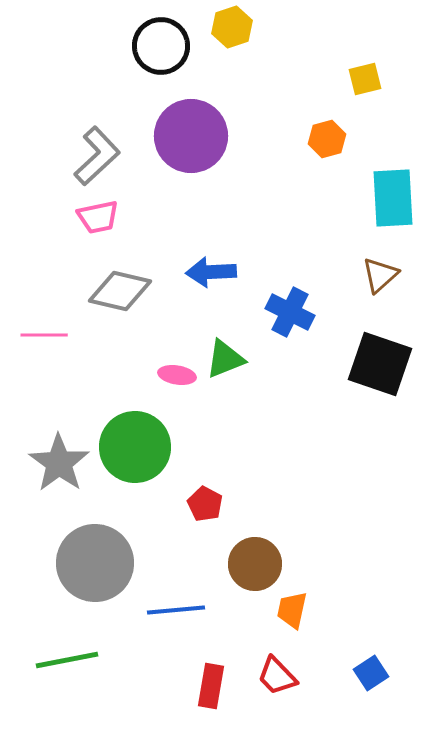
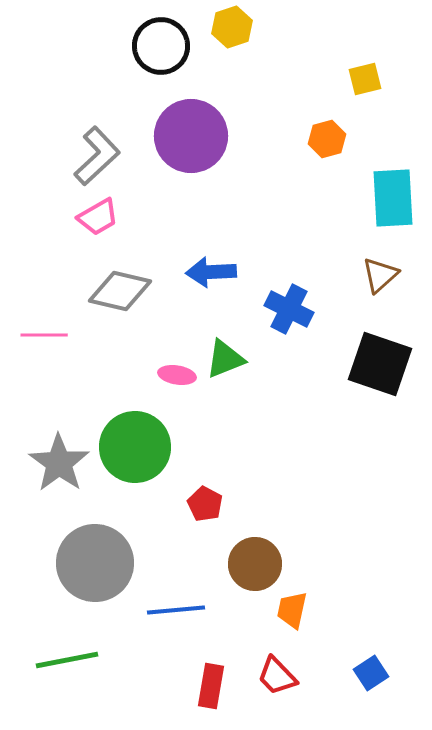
pink trapezoid: rotated 18 degrees counterclockwise
blue cross: moved 1 px left, 3 px up
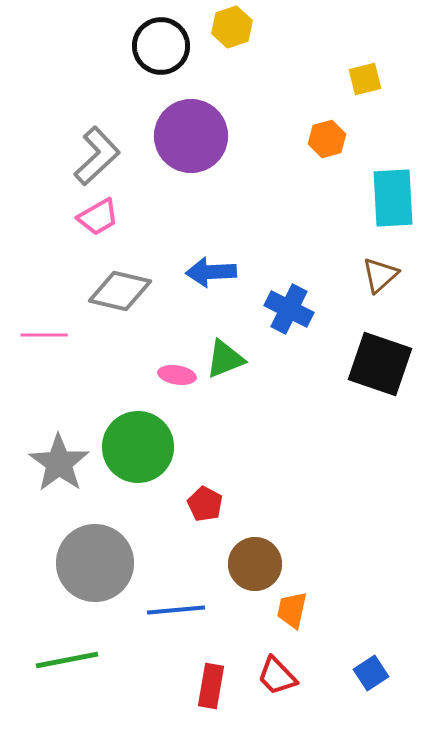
green circle: moved 3 px right
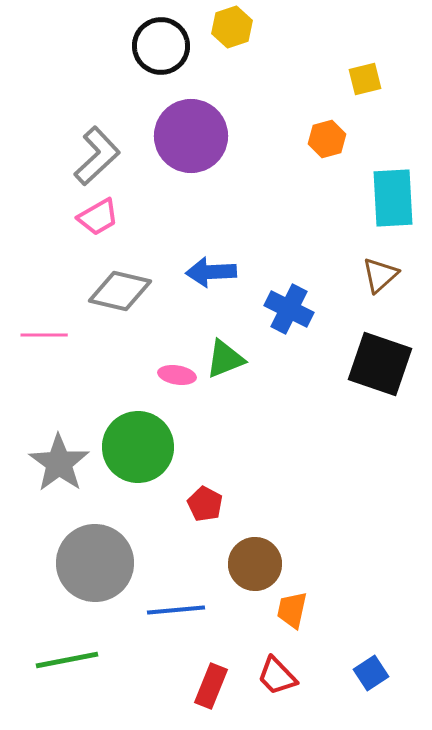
red rectangle: rotated 12 degrees clockwise
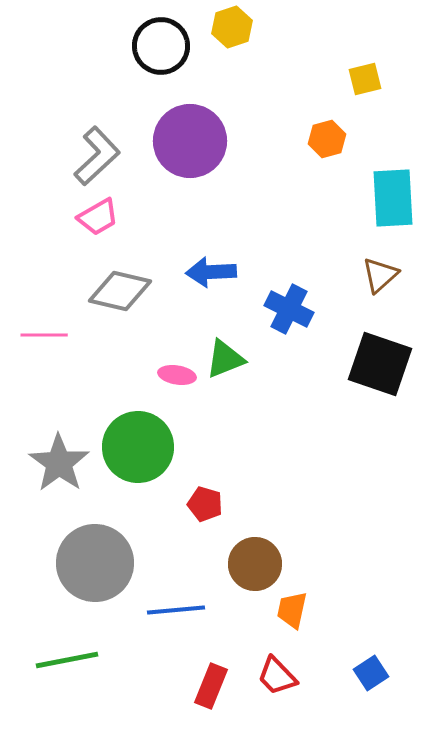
purple circle: moved 1 px left, 5 px down
red pentagon: rotated 12 degrees counterclockwise
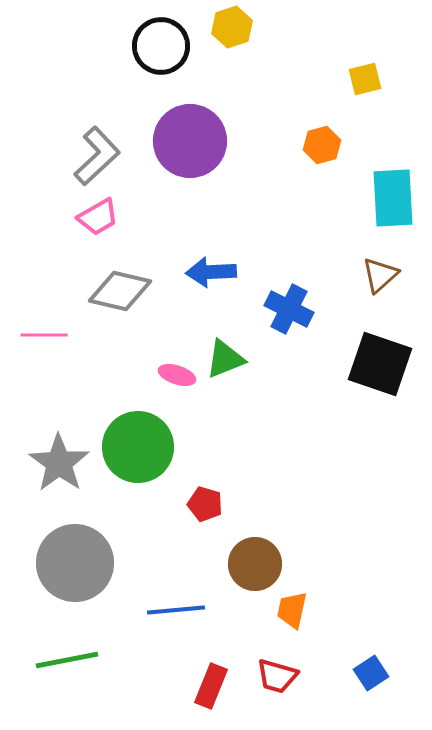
orange hexagon: moved 5 px left, 6 px down
pink ellipse: rotated 9 degrees clockwise
gray circle: moved 20 px left
red trapezoid: rotated 30 degrees counterclockwise
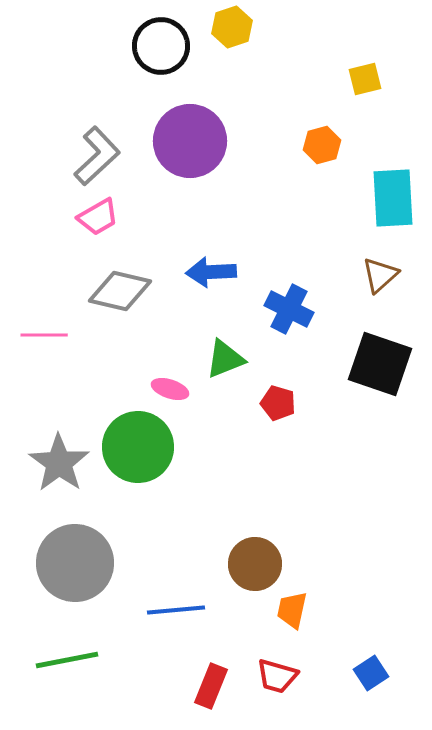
pink ellipse: moved 7 px left, 14 px down
red pentagon: moved 73 px right, 101 px up
